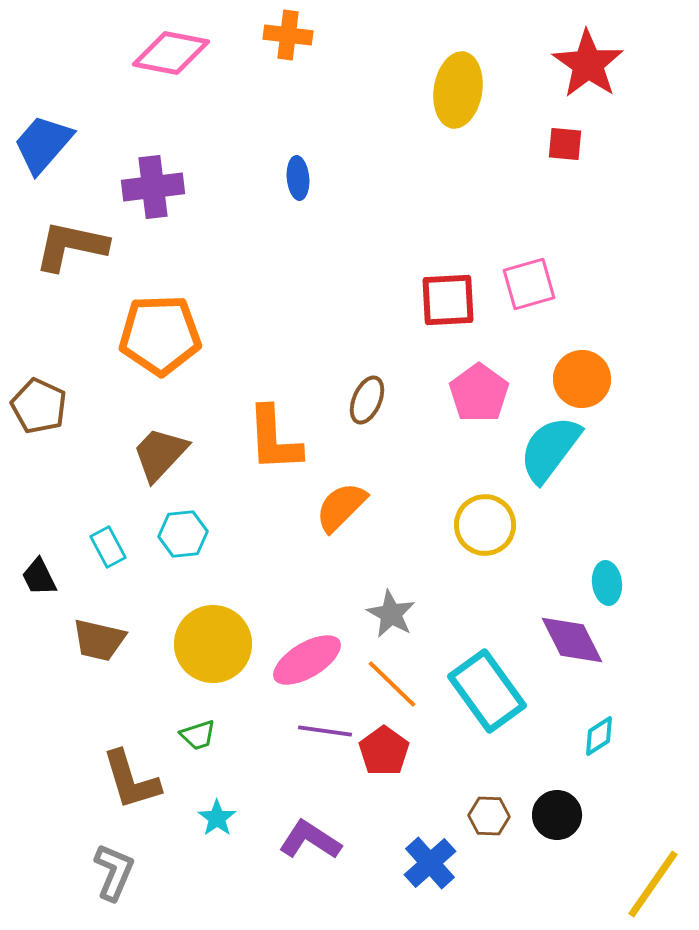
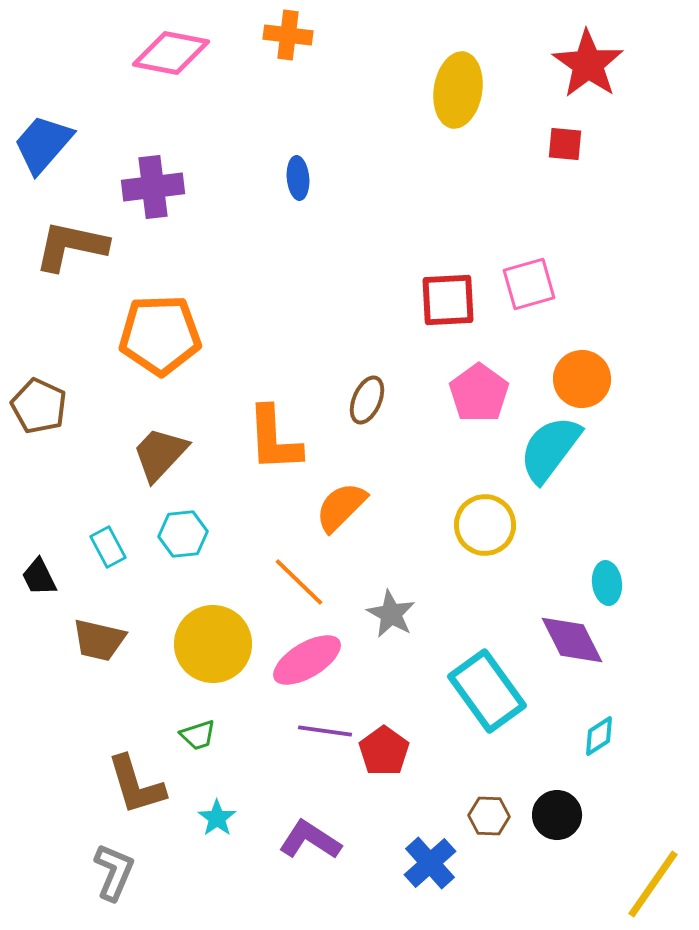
orange line at (392, 684): moved 93 px left, 102 px up
brown L-shape at (131, 780): moved 5 px right, 5 px down
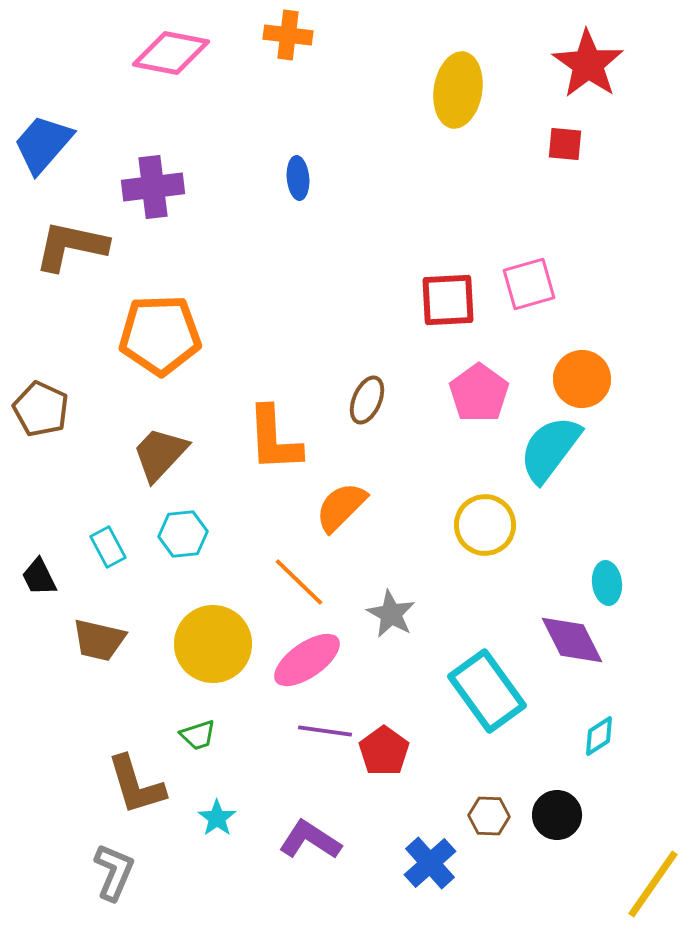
brown pentagon at (39, 406): moved 2 px right, 3 px down
pink ellipse at (307, 660): rotated 4 degrees counterclockwise
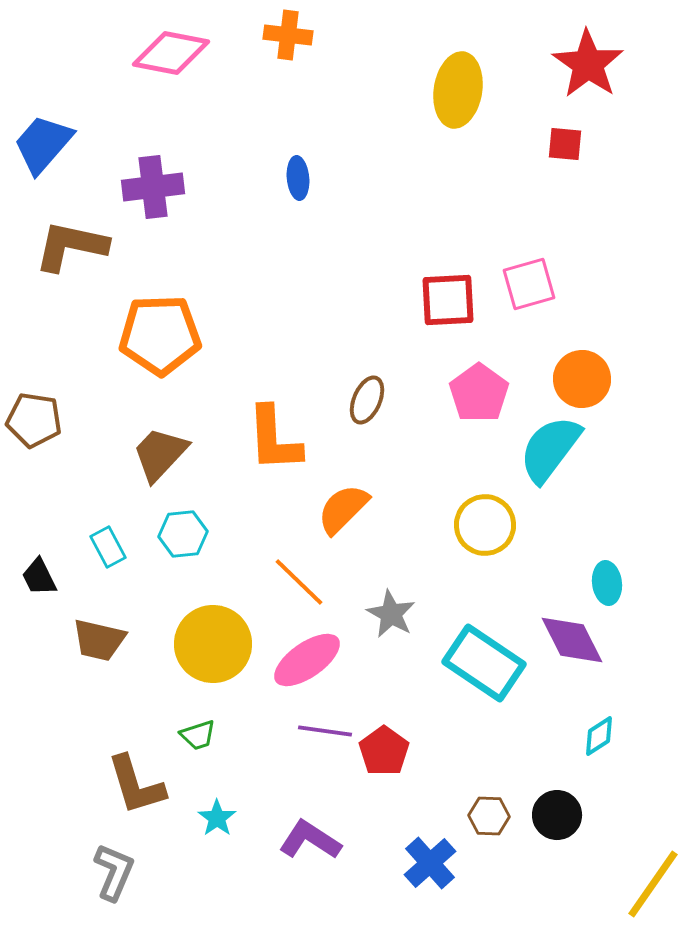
brown pentagon at (41, 409): moved 7 px left, 11 px down; rotated 16 degrees counterclockwise
orange semicircle at (341, 507): moved 2 px right, 2 px down
cyan rectangle at (487, 691): moved 3 px left, 28 px up; rotated 20 degrees counterclockwise
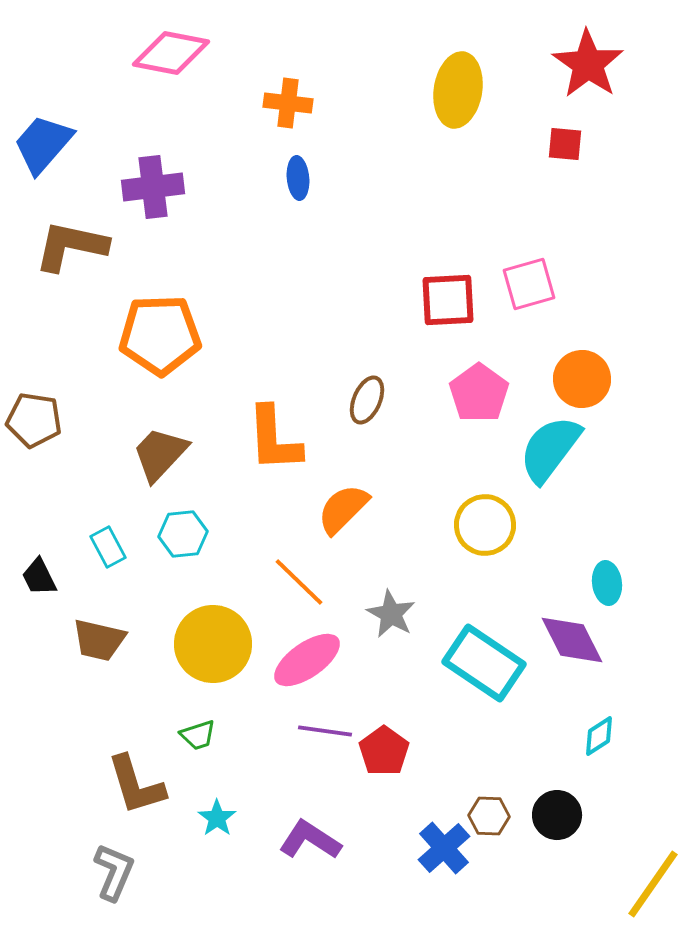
orange cross at (288, 35): moved 68 px down
blue cross at (430, 863): moved 14 px right, 15 px up
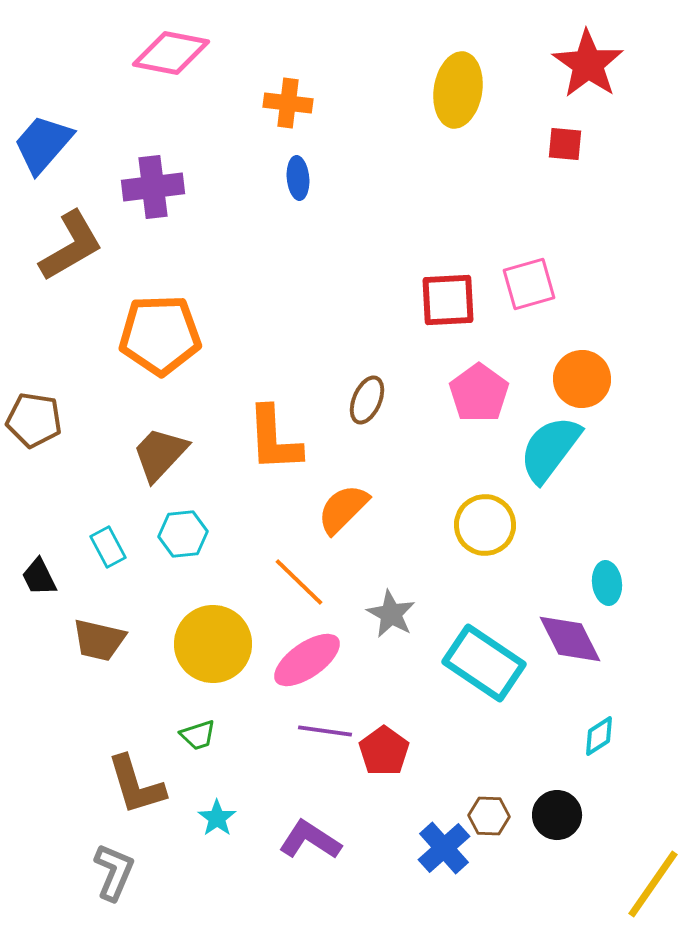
brown L-shape at (71, 246): rotated 138 degrees clockwise
purple diamond at (572, 640): moved 2 px left, 1 px up
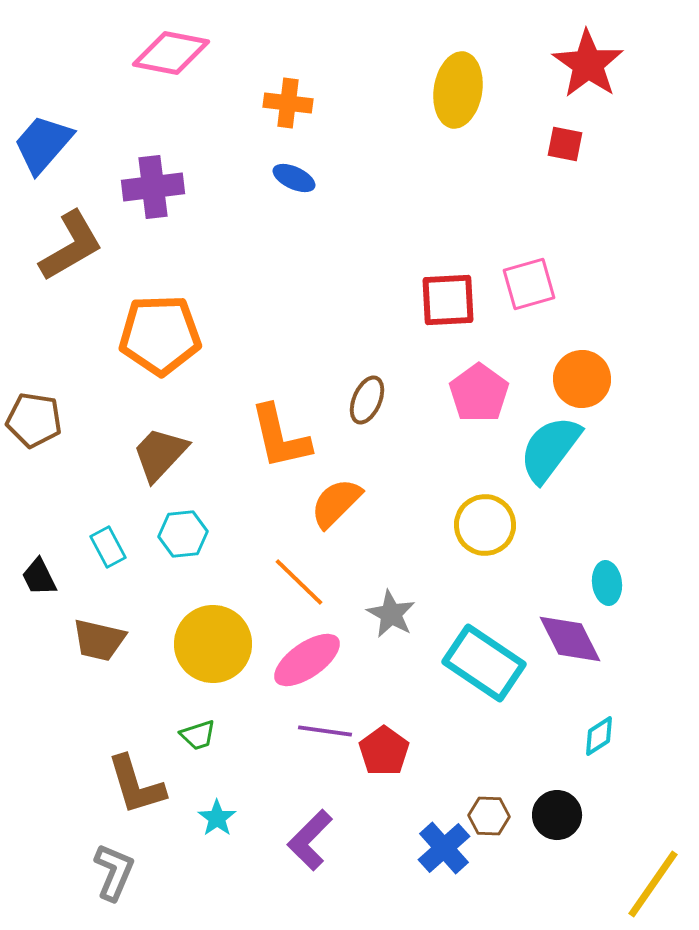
red square at (565, 144): rotated 6 degrees clockwise
blue ellipse at (298, 178): moved 4 px left; rotated 60 degrees counterclockwise
orange L-shape at (274, 439): moved 6 px right, 2 px up; rotated 10 degrees counterclockwise
orange semicircle at (343, 509): moved 7 px left, 6 px up
purple L-shape at (310, 840): rotated 78 degrees counterclockwise
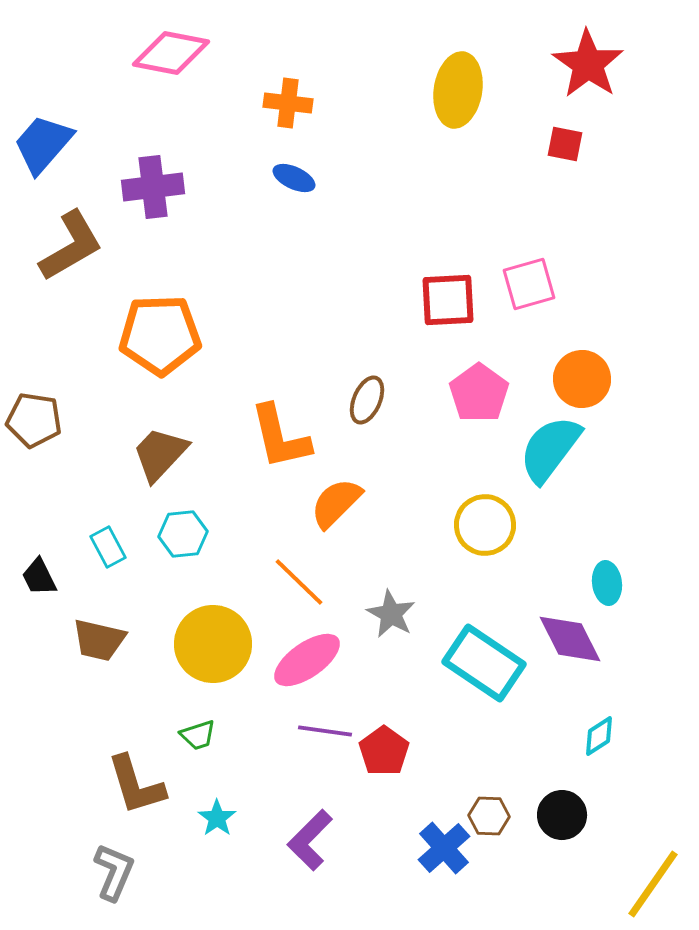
black circle at (557, 815): moved 5 px right
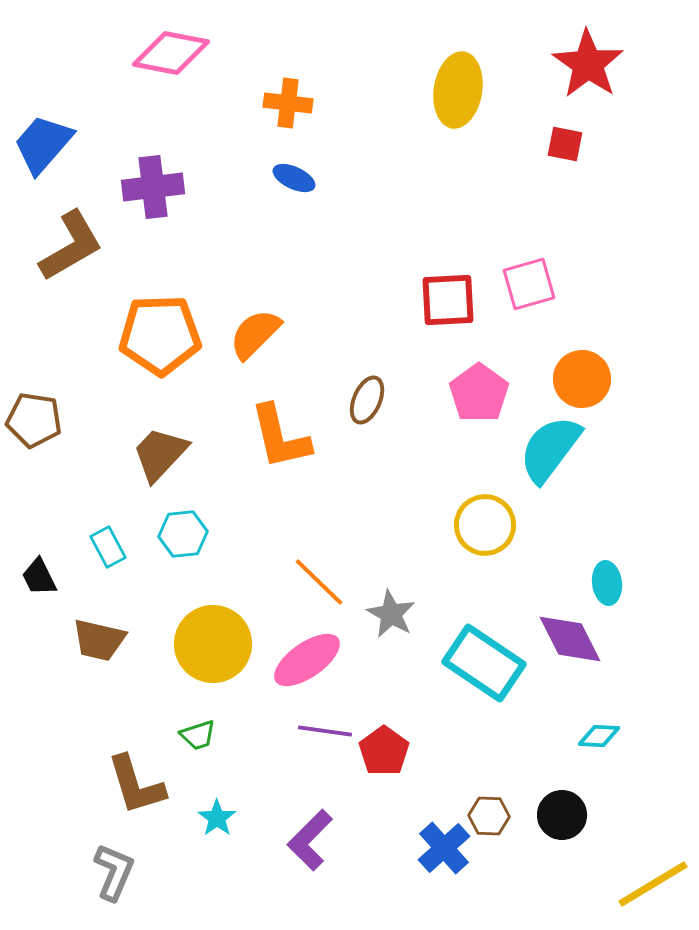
orange semicircle at (336, 503): moved 81 px left, 169 px up
orange line at (299, 582): moved 20 px right
cyan diamond at (599, 736): rotated 36 degrees clockwise
yellow line at (653, 884): rotated 24 degrees clockwise
